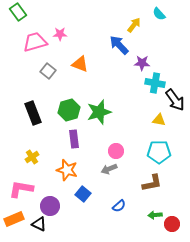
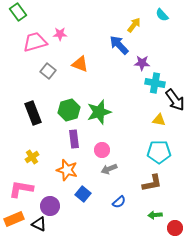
cyan semicircle: moved 3 px right, 1 px down
pink circle: moved 14 px left, 1 px up
blue semicircle: moved 4 px up
red circle: moved 3 px right, 4 px down
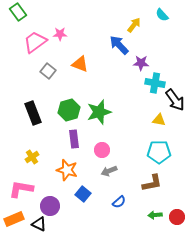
pink trapezoid: rotated 20 degrees counterclockwise
purple star: moved 1 px left
gray arrow: moved 2 px down
red circle: moved 2 px right, 11 px up
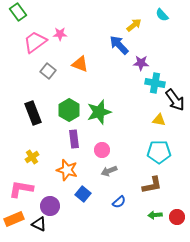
yellow arrow: rotated 14 degrees clockwise
green hexagon: rotated 15 degrees counterclockwise
brown L-shape: moved 2 px down
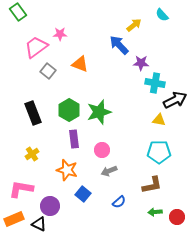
pink trapezoid: moved 1 px right, 5 px down
black arrow: rotated 80 degrees counterclockwise
yellow cross: moved 3 px up
green arrow: moved 3 px up
